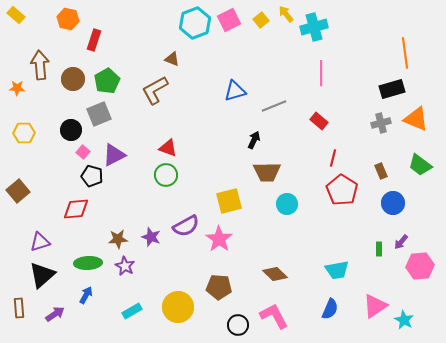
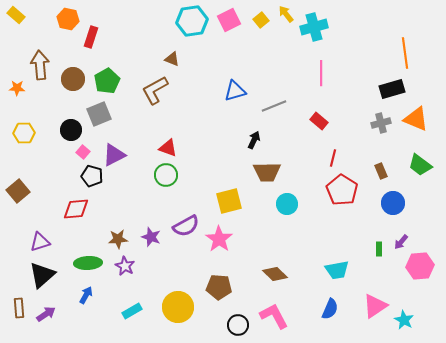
cyan hexagon at (195, 23): moved 3 px left, 2 px up; rotated 12 degrees clockwise
red rectangle at (94, 40): moved 3 px left, 3 px up
purple arrow at (55, 314): moved 9 px left
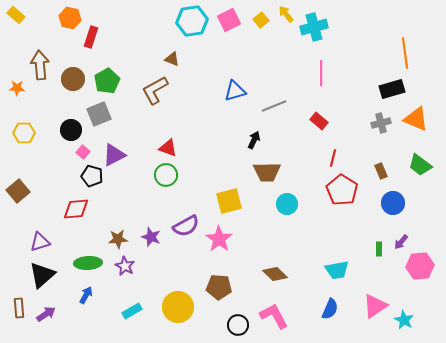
orange hexagon at (68, 19): moved 2 px right, 1 px up
